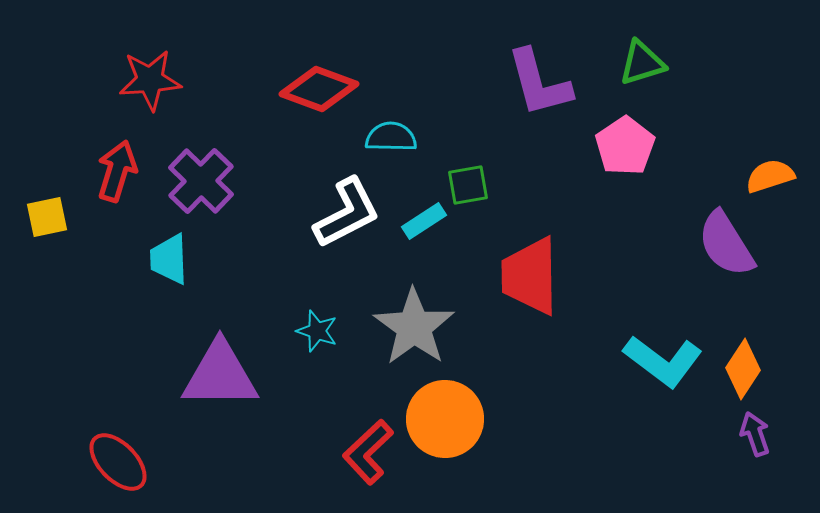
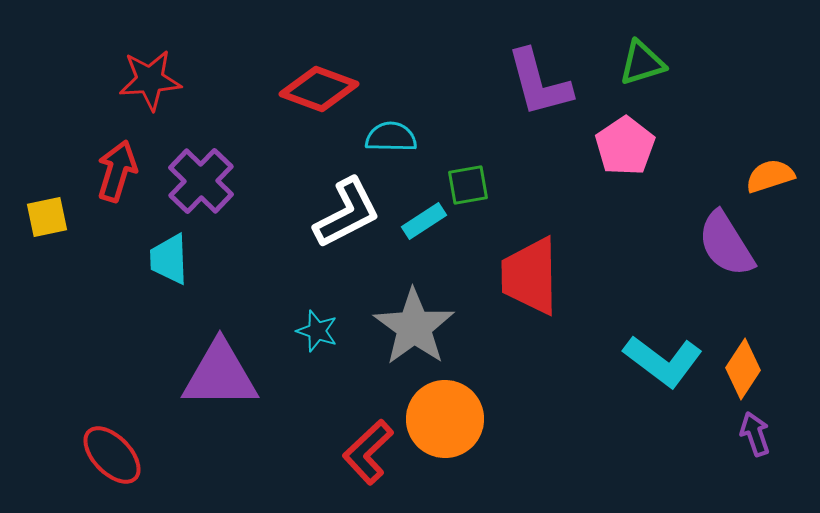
red ellipse: moved 6 px left, 7 px up
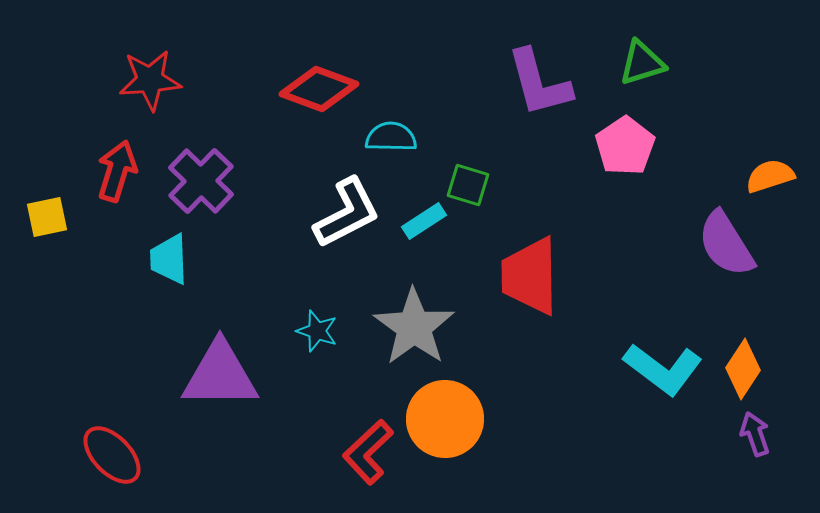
green square: rotated 27 degrees clockwise
cyan L-shape: moved 8 px down
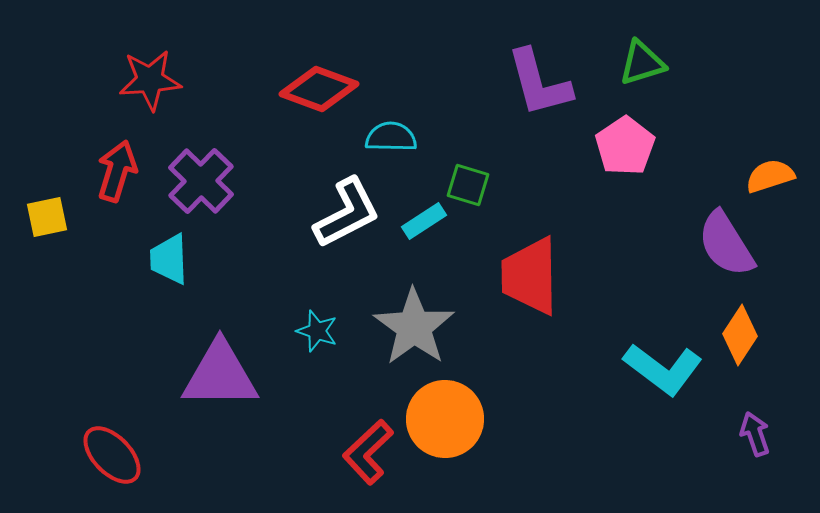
orange diamond: moved 3 px left, 34 px up
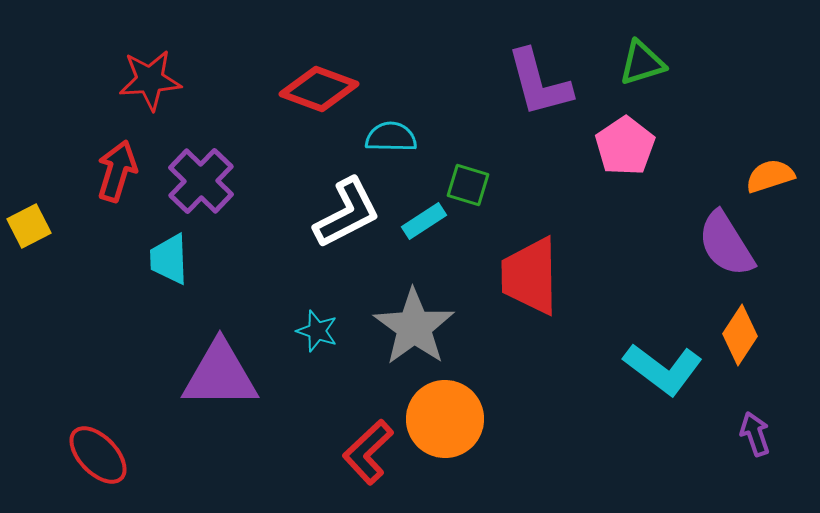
yellow square: moved 18 px left, 9 px down; rotated 15 degrees counterclockwise
red ellipse: moved 14 px left
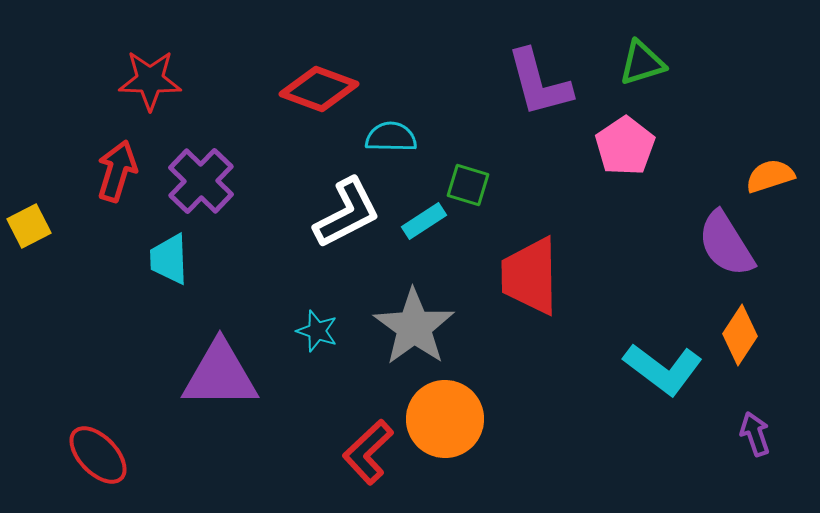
red star: rotated 6 degrees clockwise
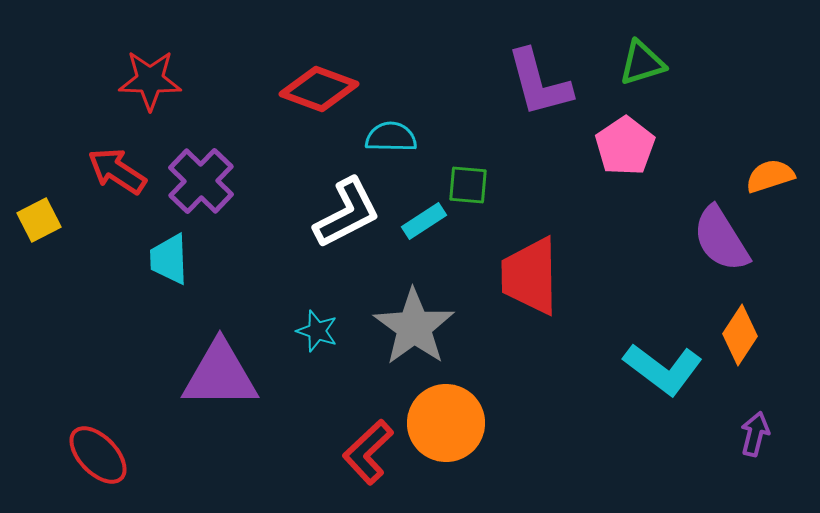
red arrow: rotated 74 degrees counterclockwise
green square: rotated 12 degrees counterclockwise
yellow square: moved 10 px right, 6 px up
purple semicircle: moved 5 px left, 5 px up
orange circle: moved 1 px right, 4 px down
purple arrow: rotated 33 degrees clockwise
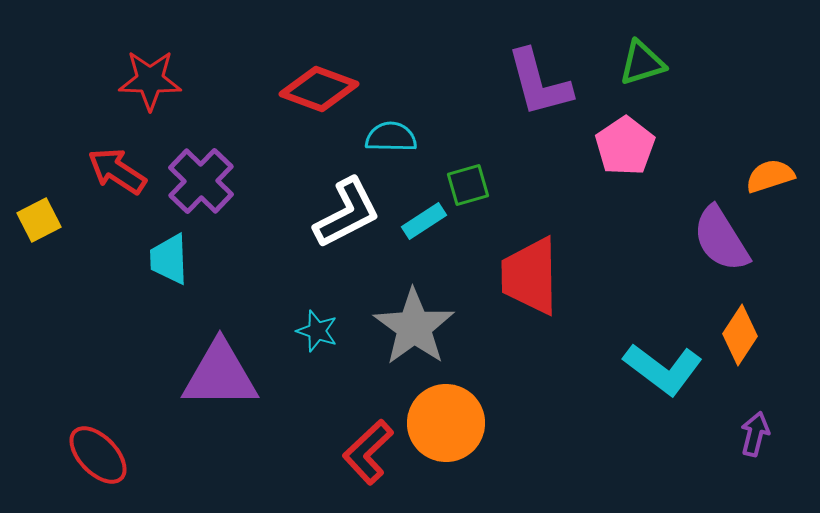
green square: rotated 21 degrees counterclockwise
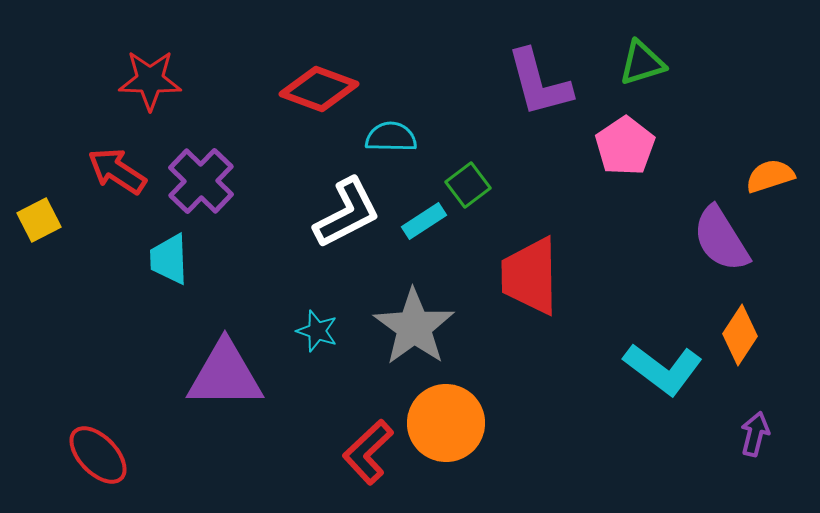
green square: rotated 21 degrees counterclockwise
purple triangle: moved 5 px right
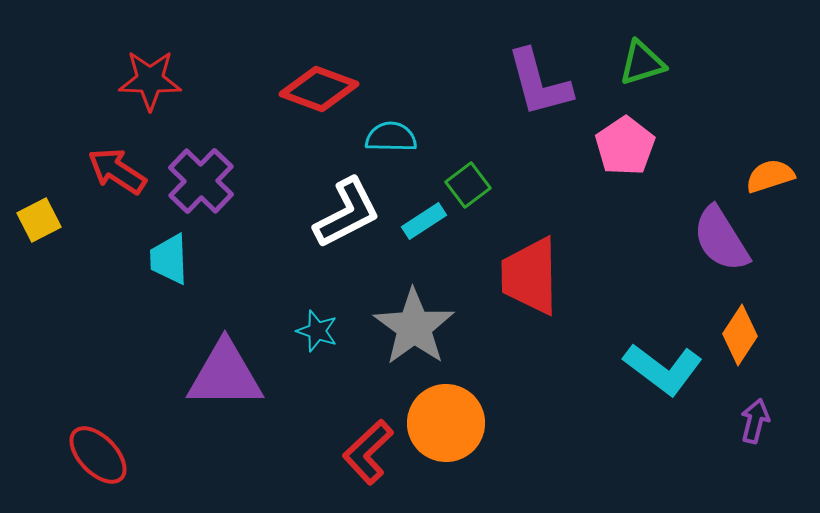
purple arrow: moved 13 px up
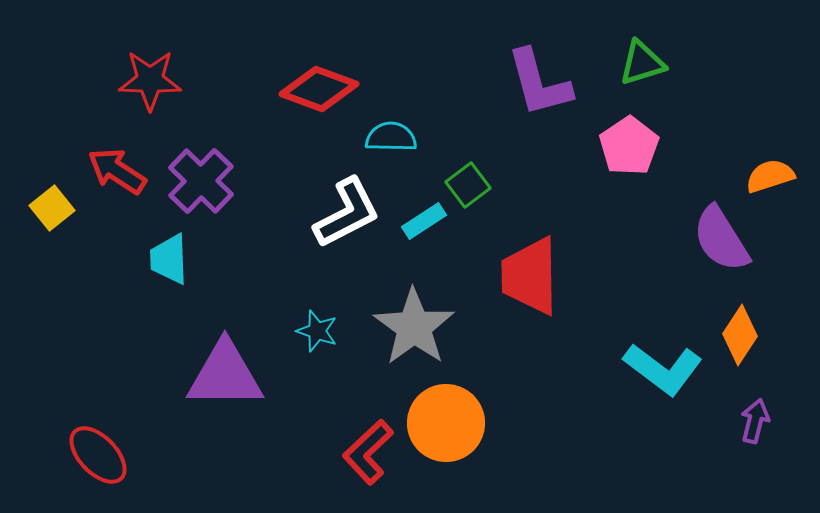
pink pentagon: moved 4 px right
yellow square: moved 13 px right, 12 px up; rotated 12 degrees counterclockwise
